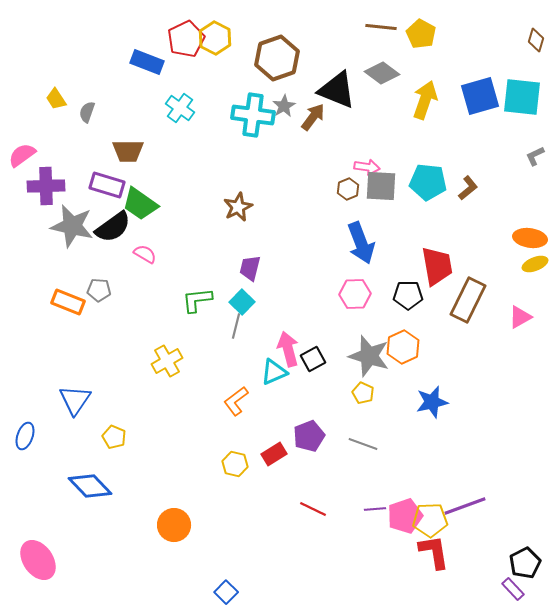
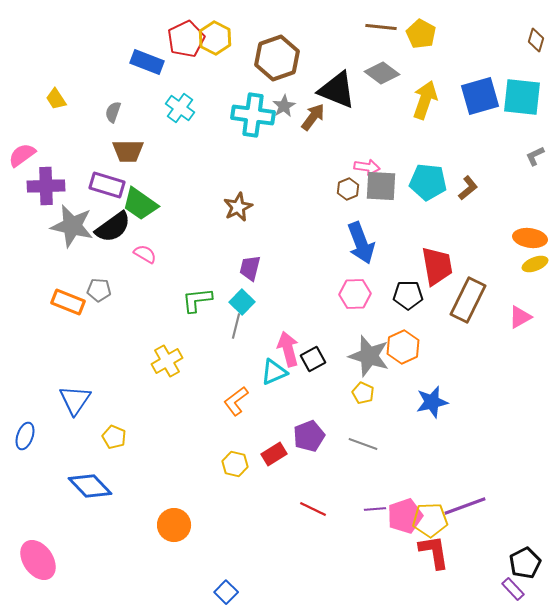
gray semicircle at (87, 112): moved 26 px right
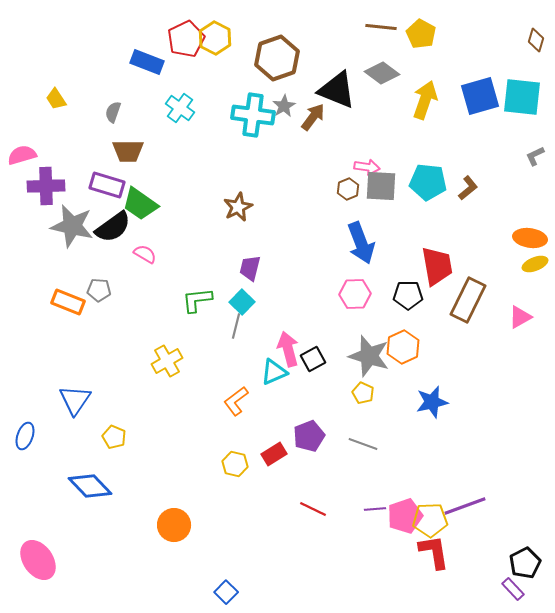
pink semicircle at (22, 155): rotated 20 degrees clockwise
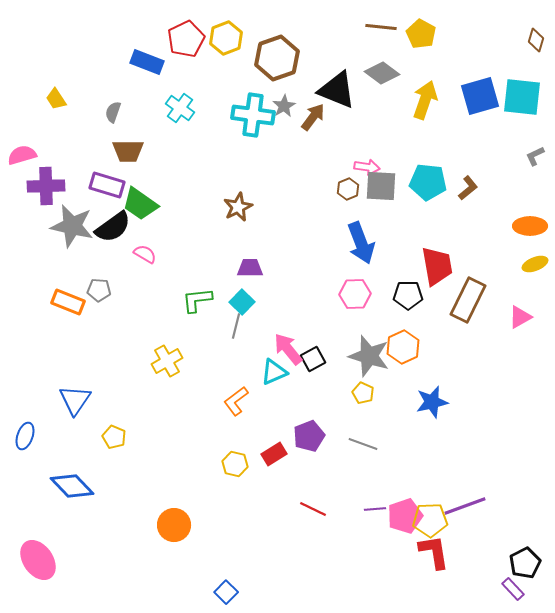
yellow hexagon at (215, 38): moved 11 px right; rotated 12 degrees clockwise
orange ellipse at (530, 238): moved 12 px up; rotated 8 degrees counterclockwise
purple trapezoid at (250, 268): rotated 76 degrees clockwise
pink arrow at (288, 349): rotated 24 degrees counterclockwise
blue diamond at (90, 486): moved 18 px left
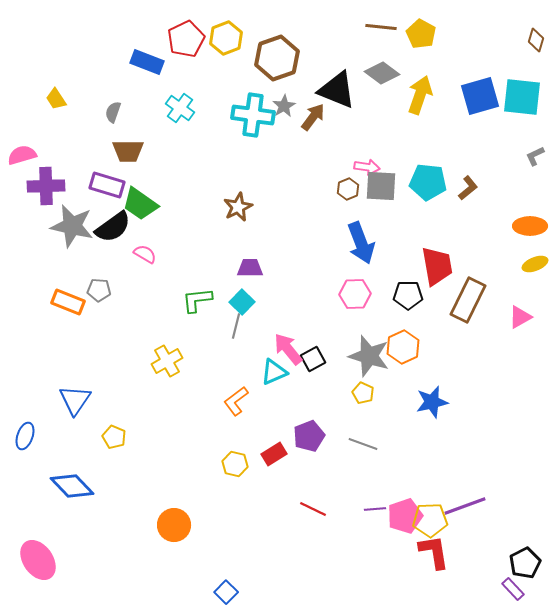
yellow arrow at (425, 100): moved 5 px left, 5 px up
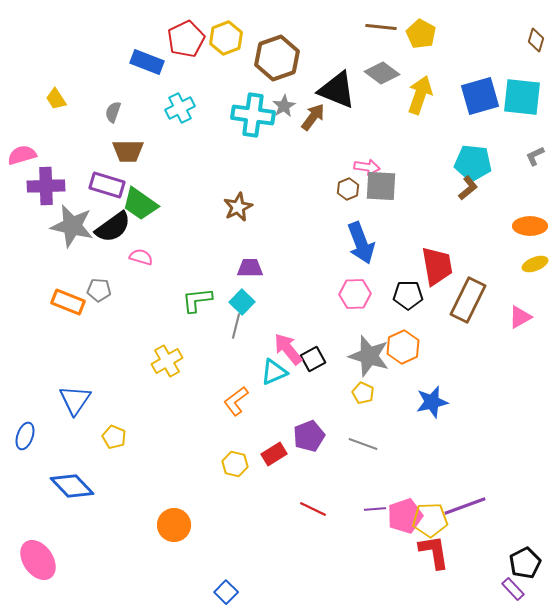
cyan cross at (180, 108): rotated 28 degrees clockwise
cyan pentagon at (428, 182): moved 45 px right, 19 px up
pink semicircle at (145, 254): moved 4 px left, 3 px down; rotated 15 degrees counterclockwise
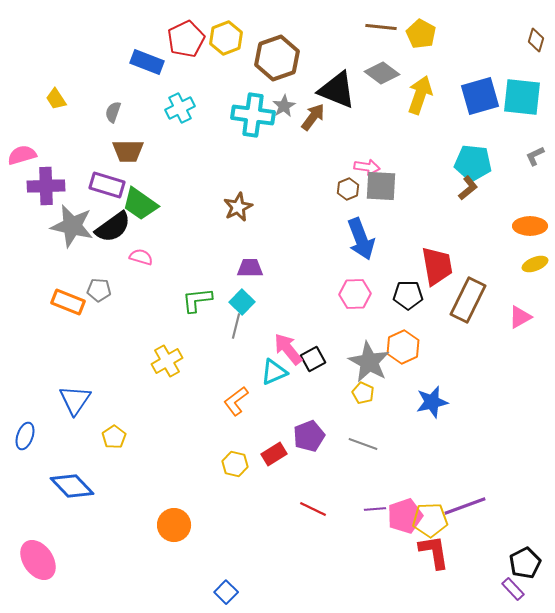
blue arrow at (361, 243): moved 4 px up
gray star at (369, 356): moved 6 px down; rotated 12 degrees clockwise
yellow pentagon at (114, 437): rotated 15 degrees clockwise
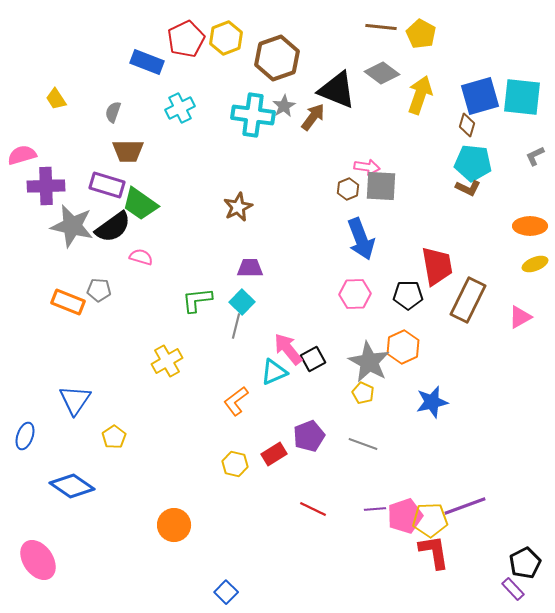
brown diamond at (536, 40): moved 69 px left, 85 px down
brown L-shape at (468, 188): rotated 65 degrees clockwise
blue diamond at (72, 486): rotated 12 degrees counterclockwise
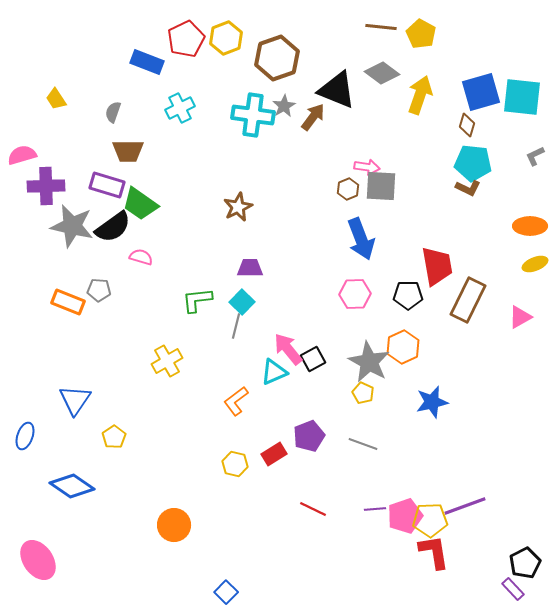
blue square at (480, 96): moved 1 px right, 4 px up
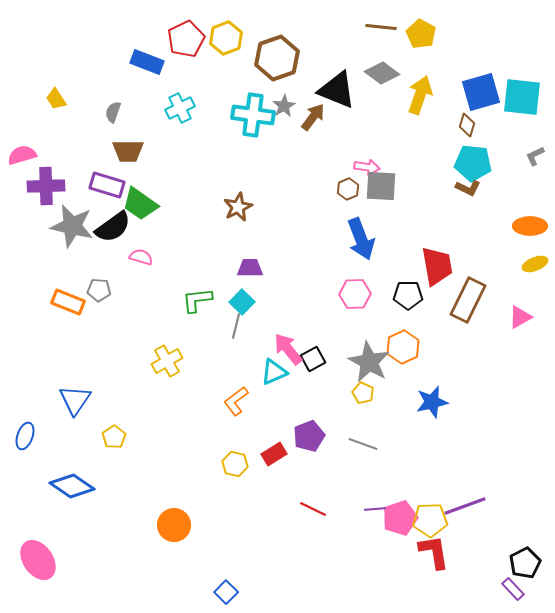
pink pentagon at (405, 516): moved 5 px left, 2 px down
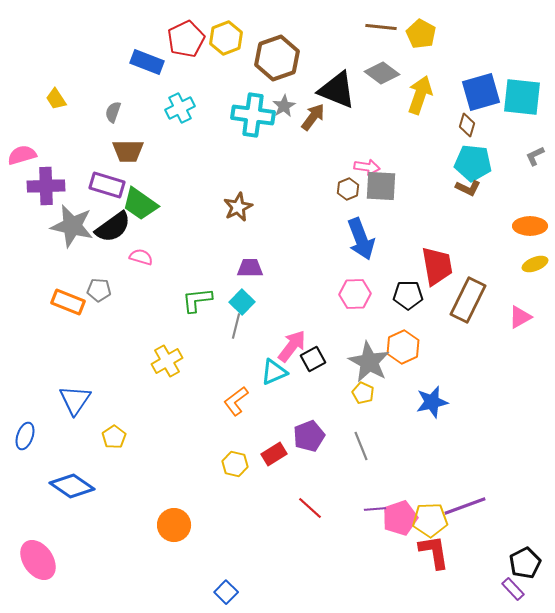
pink arrow at (288, 349): moved 4 px right, 3 px up; rotated 76 degrees clockwise
gray line at (363, 444): moved 2 px left, 2 px down; rotated 48 degrees clockwise
red line at (313, 509): moved 3 px left, 1 px up; rotated 16 degrees clockwise
